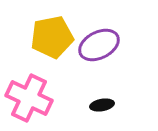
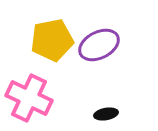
yellow pentagon: moved 3 px down
black ellipse: moved 4 px right, 9 px down
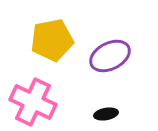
purple ellipse: moved 11 px right, 11 px down
pink cross: moved 4 px right, 4 px down
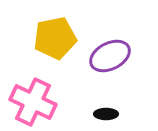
yellow pentagon: moved 3 px right, 2 px up
black ellipse: rotated 10 degrees clockwise
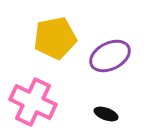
black ellipse: rotated 20 degrees clockwise
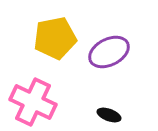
purple ellipse: moved 1 px left, 4 px up
black ellipse: moved 3 px right, 1 px down
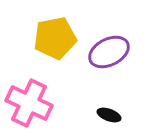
pink cross: moved 4 px left, 1 px down
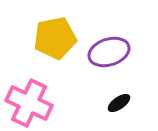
purple ellipse: rotated 9 degrees clockwise
black ellipse: moved 10 px right, 12 px up; rotated 55 degrees counterclockwise
